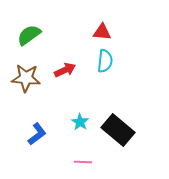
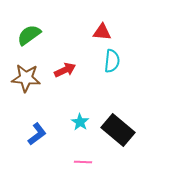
cyan semicircle: moved 7 px right
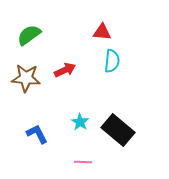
blue L-shape: rotated 80 degrees counterclockwise
